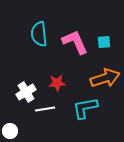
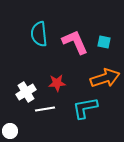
cyan square: rotated 16 degrees clockwise
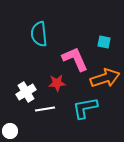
pink L-shape: moved 17 px down
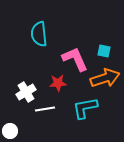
cyan square: moved 9 px down
red star: moved 1 px right
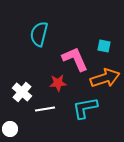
cyan semicircle: rotated 20 degrees clockwise
cyan square: moved 5 px up
white cross: moved 4 px left; rotated 18 degrees counterclockwise
white circle: moved 2 px up
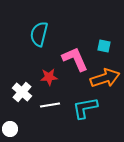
red star: moved 9 px left, 6 px up
white line: moved 5 px right, 4 px up
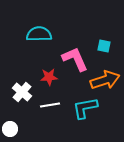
cyan semicircle: rotated 75 degrees clockwise
orange arrow: moved 2 px down
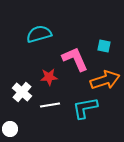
cyan semicircle: rotated 15 degrees counterclockwise
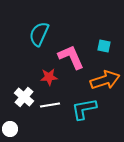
cyan semicircle: rotated 50 degrees counterclockwise
pink L-shape: moved 4 px left, 2 px up
white cross: moved 2 px right, 5 px down
cyan L-shape: moved 1 px left, 1 px down
